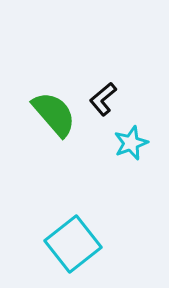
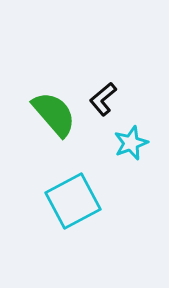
cyan square: moved 43 px up; rotated 10 degrees clockwise
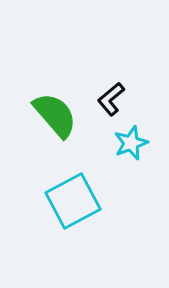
black L-shape: moved 8 px right
green semicircle: moved 1 px right, 1 px down
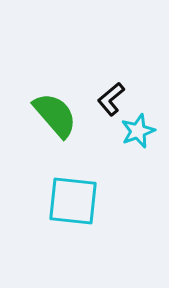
cyan star: moved 7 px right, 12 px up
cyan square: rotated 34 degrees clockwise
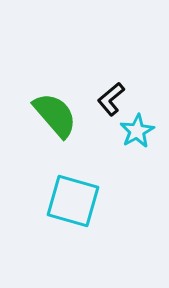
cyan star: moved 1 px left; rotated 8 degrees counterclockwise
cyan square: rotated 10 degrees clockwise
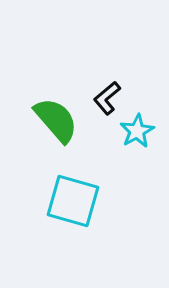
black L-shape: moved 4 px left, 1 px up
green semicircle: moved 1 px right, 5 px down
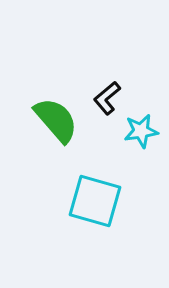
cyan star: moved 4 px right; rotated 20 degrees clockwise
cyan square: moved 22 px right
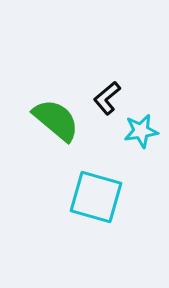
green semicircle: rotated 9 degrees counterclockwise
cyan square: moved 1 px right, 4 px up
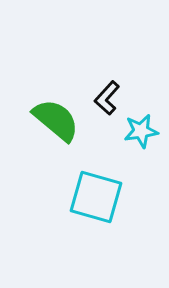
black L-shape: rotated 8 degrees counterclockwise
